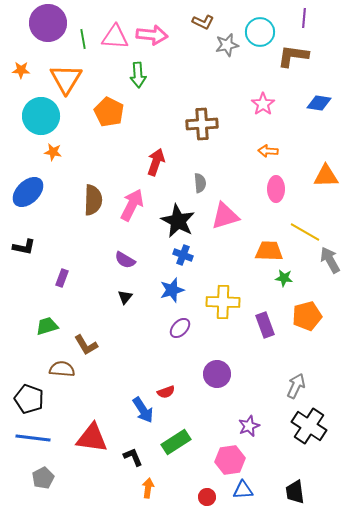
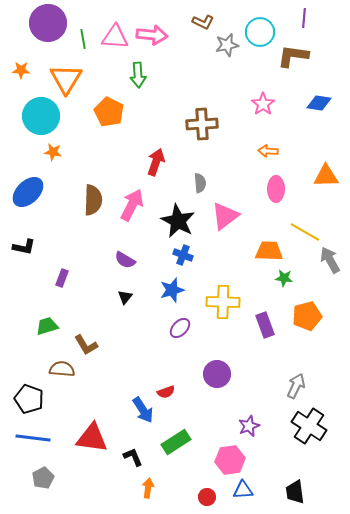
pink triangle at (225, 216): rotated 20 degrees counterclockwise
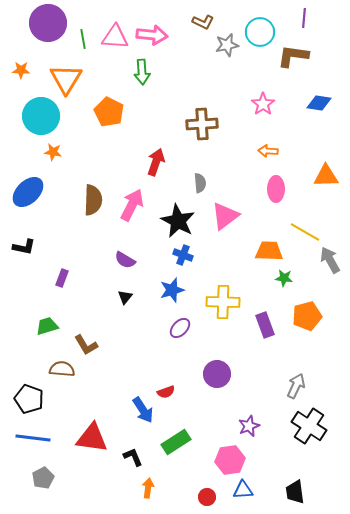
green arrow at (138, 75): moved 4 px right, 3 px up
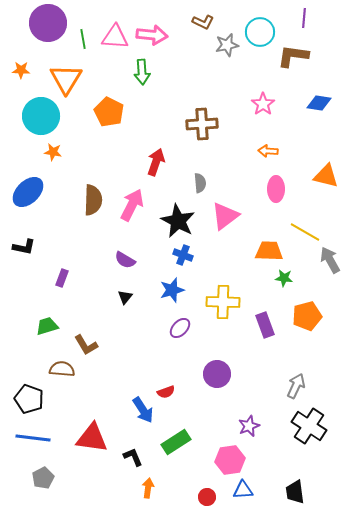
orange triangle at (326, 176): rotated 16 degrees clockwise
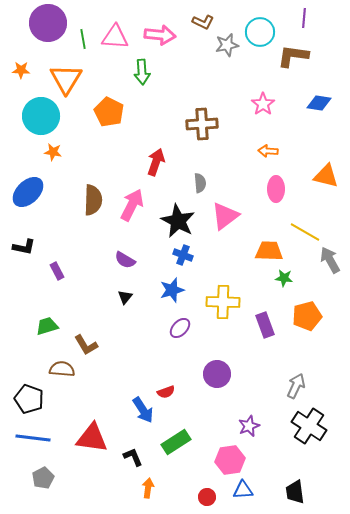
pink arrow at (152, 35): moved 8 px right
purple rectangle at (62, 278): moved 5 px left, 7 px up; rotated 48 degrees counterclockwise
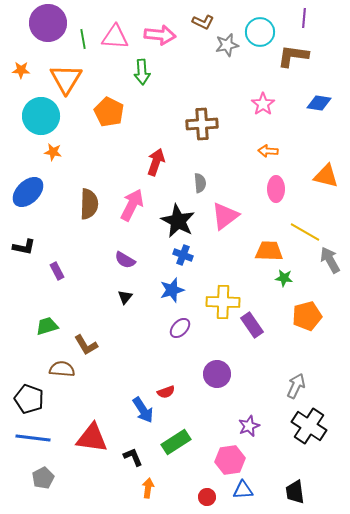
brown semicircle at (93, 200): moved 4 px left, 4 px down
purple rectangle at (265, 325): moved 13 px left; rotated 15 degrees counterclockwise
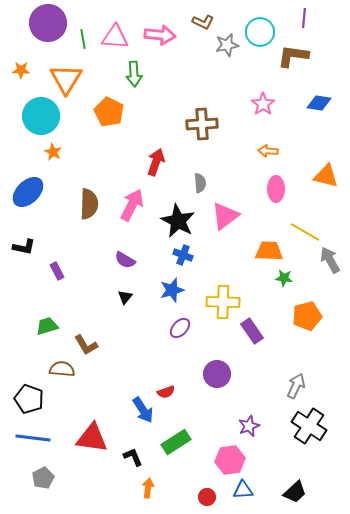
green arrow at (142, 72): moved 8 px left, 2 px down
orange star at (53, 152): rotated 18 degrees clockwise
purple rectangle at (252, 325): moved 6 px down
black trapezoid at (295, 492): rotated 125 degrees counterclockwise
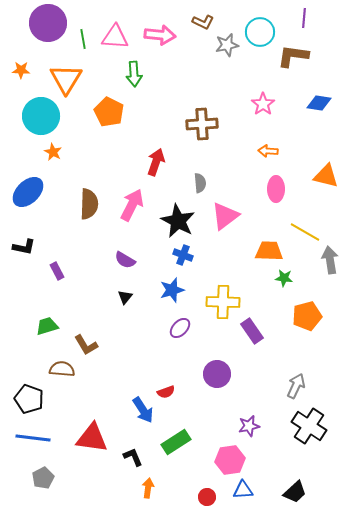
gray arrow at (330, 260): rotated 20 degrees clockwise
purple star at (249, 426): rotated 10 degrees clockwise
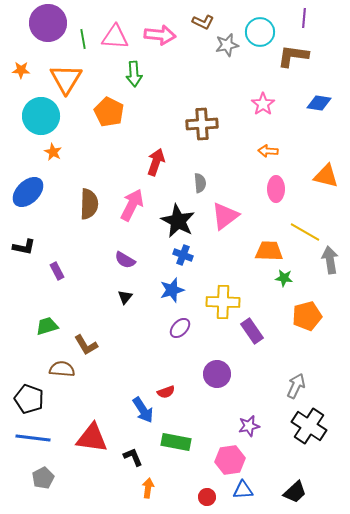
green rectangle at (176, 442): rotated 44 degrees clockwise
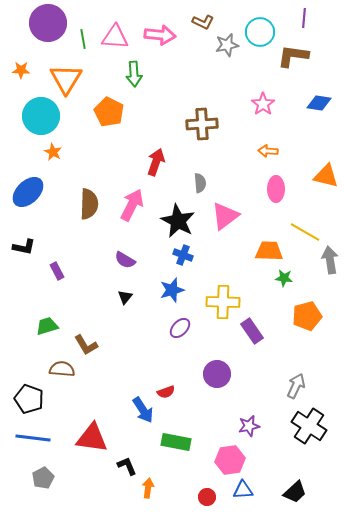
black L-shape at (133, 457): moved 6 px left, 9 px down
